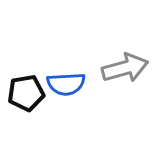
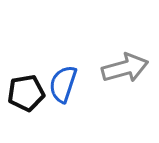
blue semicircle: moved 3 px left; rotated 111 degrees clockwise
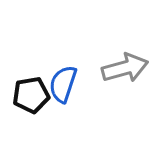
black pentagon: moved 5 px right, 2 px down
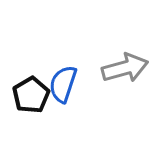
black pentagon: rotated 21 degrees counterclockwise
